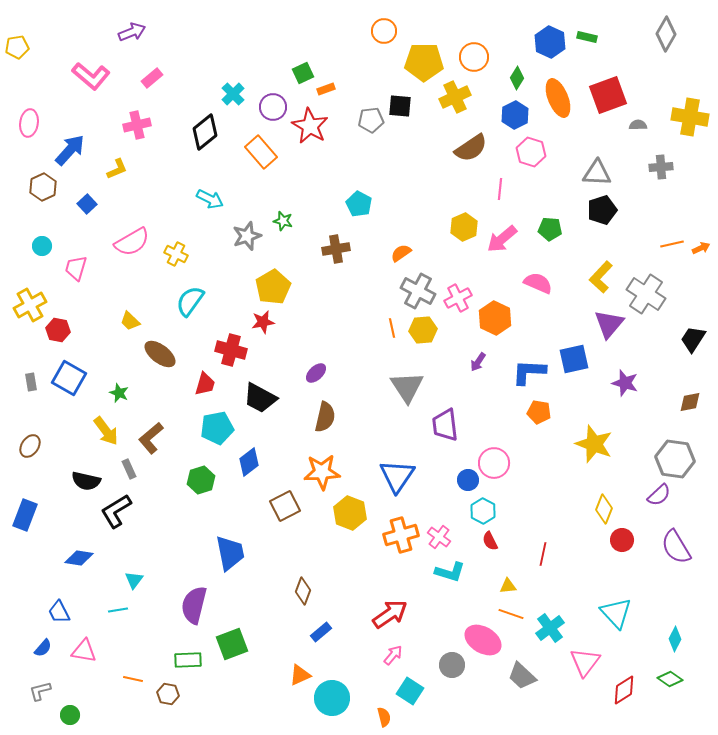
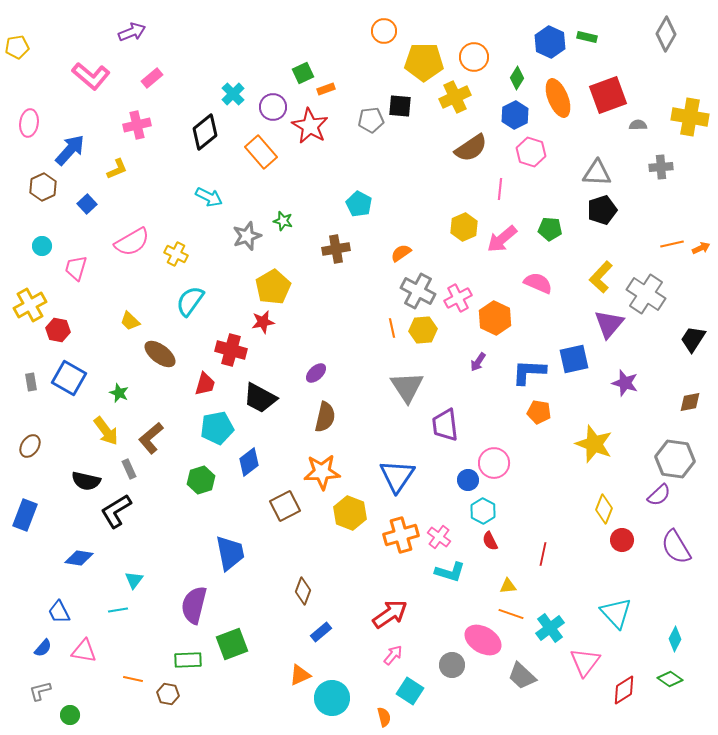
cyan arrow at (210, 199): moved 1 px left, 2 px up
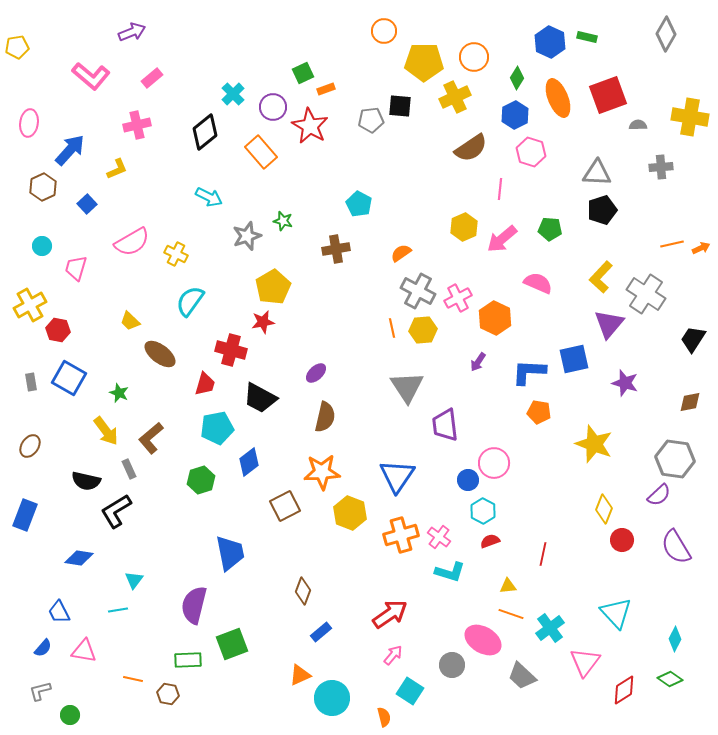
red semicircle at (490, 541): rotated 96 degrees clockwise
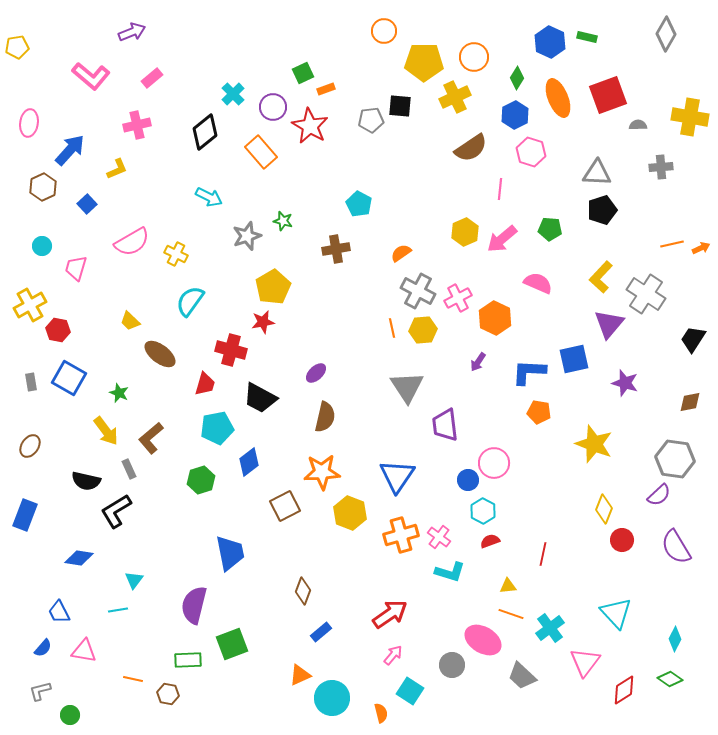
yellow hexagon at (464, 227): moved 1 px right, 5 px down
orange semicircle at (384, 717): moved 3 px left, 4 px up
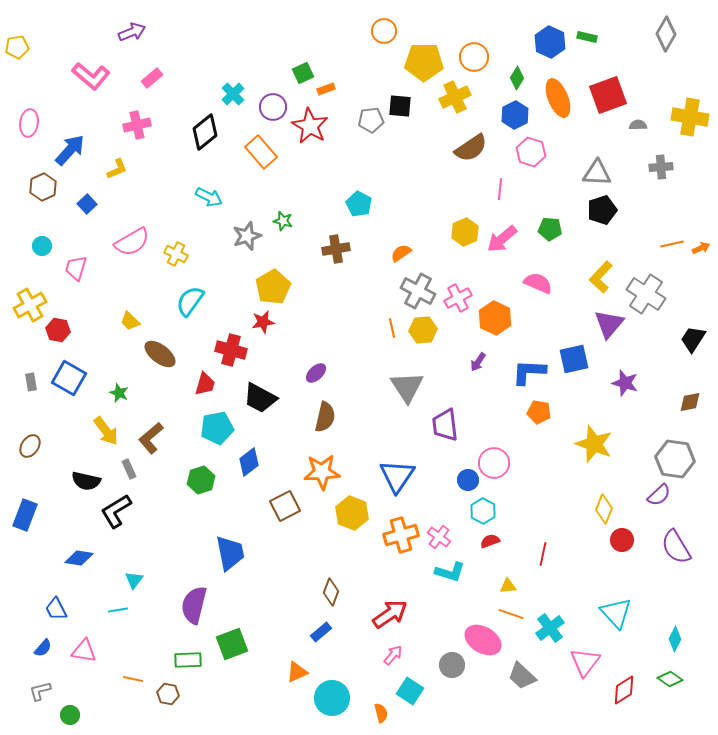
yellow hexagon at (350, 513): moved 2 px right
brown diamond at (303, 591): moved 28 px right, 1 px down
blue trapezoid at (59, 612): moved 3 px left, 3 px up
orange triangle at (300, 675): moved 3 px left, 3 px up
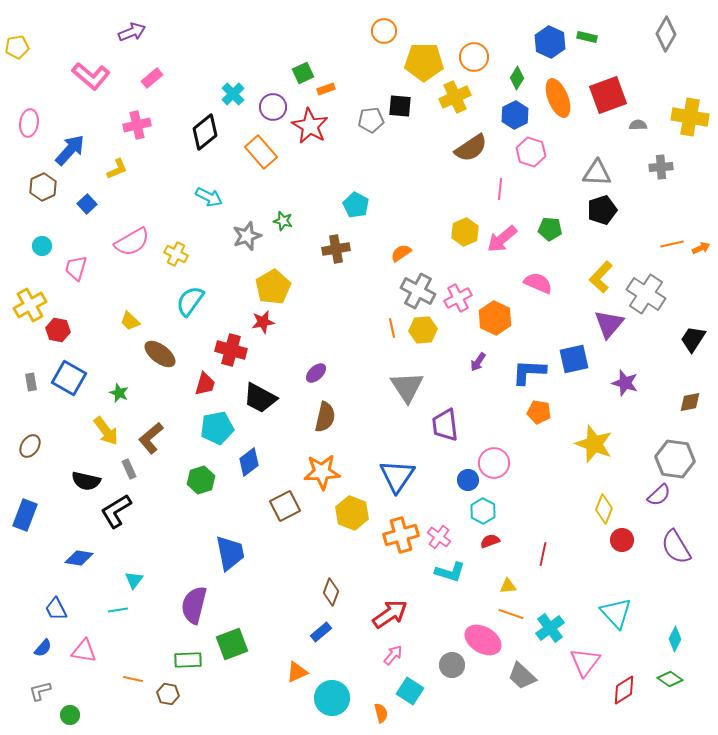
cyan pentagon at (359, 204): moved 3 px left, 1 px down
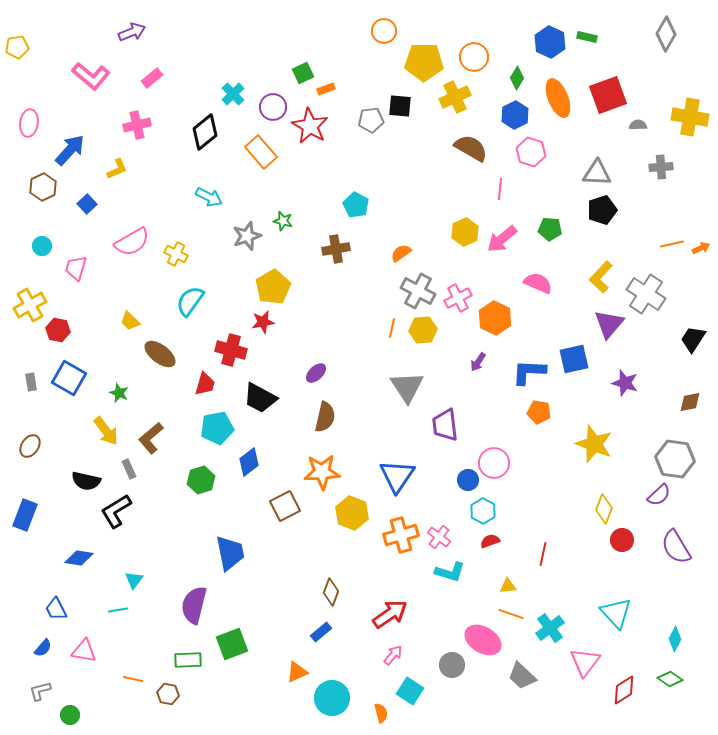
brown semicircle at (471, 148): rotated 116 degrees counterclockwise
orange line at (392, 328): rotated 24 degrees clockwise
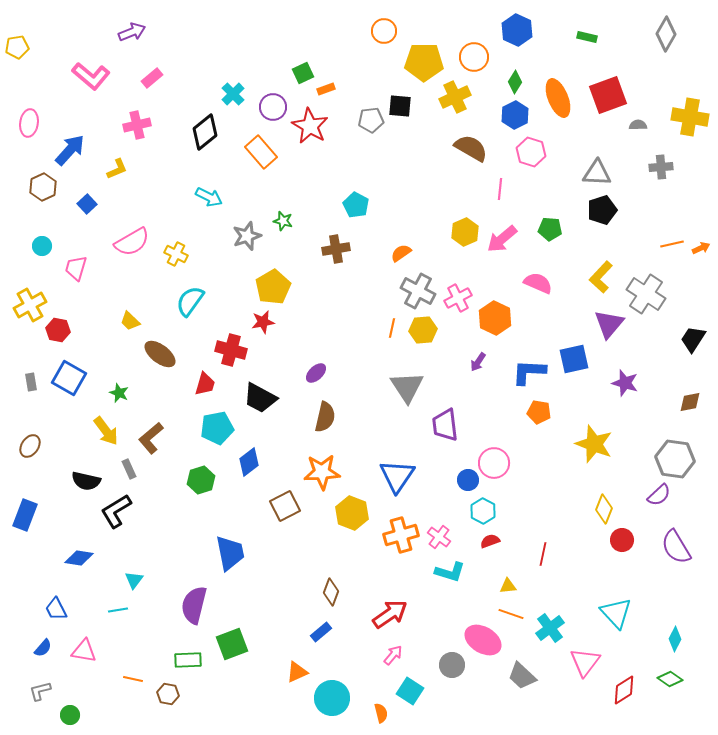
blue hexagon at (550, 42): moved 33 px left, 12 px up
green diamond at (517, 78): moved 2 px left, 4 px down
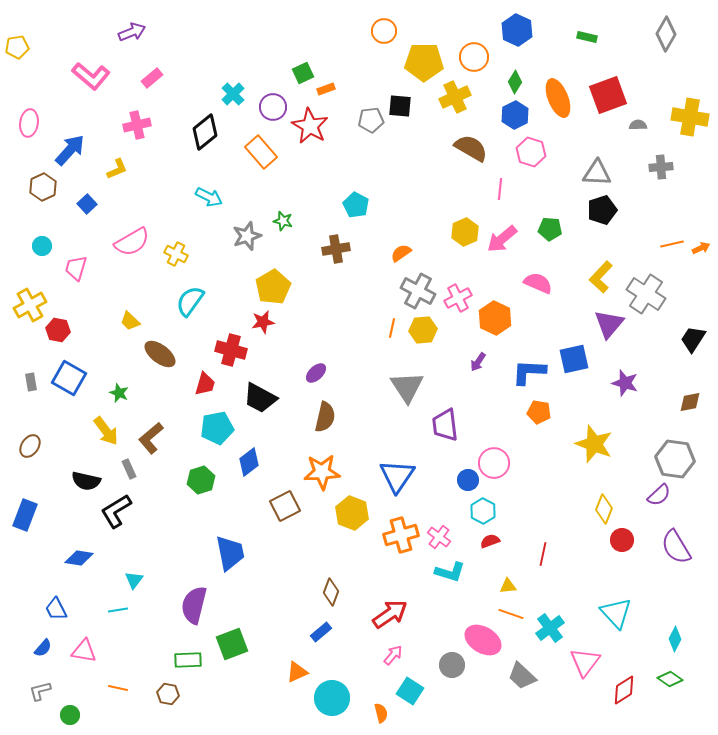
orange line at (133, 679): moved 15 px left, 9 px down
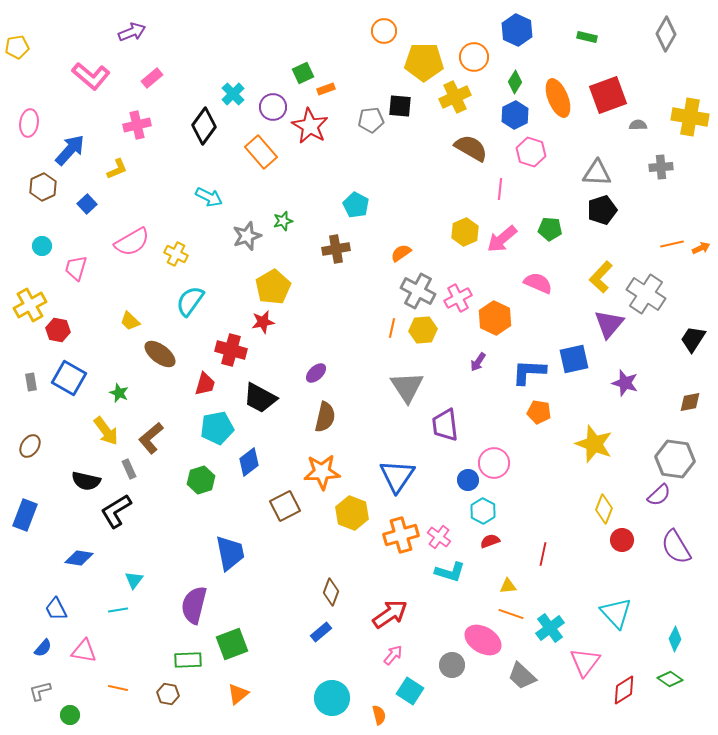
black diamond at (205, 132): moved 1 px left, 6 px up; rotated 15 degrees counterclockwise
green star at (283, 221): rotated 30 degrees counterclockwise
orange triangle at (297, 672): moved 59 px left, 22 px down; rotated 15 degrees counterclockwise
orange semicircle at (381, 713): moved 2 px left, 2 px down
